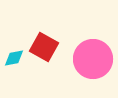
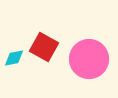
pink circle: moved 4 px left
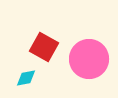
cyan diamond: moved 12 px right, 20 px down
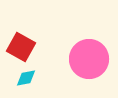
red square: moved 23 px left
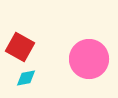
red square: moved 1 px left
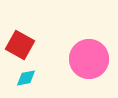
red square: moved 2 px up
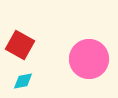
cyan diamond: moved 3 px left, 3 px down
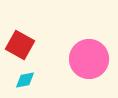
cyan diamond: moved 2 px right, 1 px up
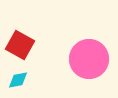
cyan diamond: moved 7 px left
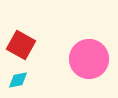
red square: moved 1 px right
